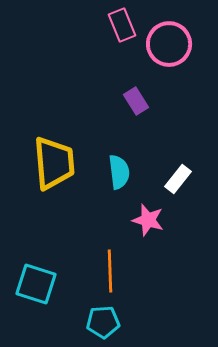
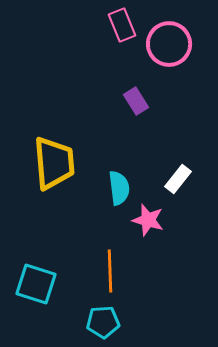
cyan semicircle: moved 16 px down
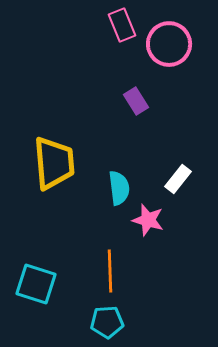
cyan pentagon: moved 4 px right
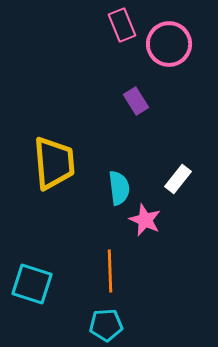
pink star: moved 3 px left; rotated 8 degrees clockwise
cyan square: moved 4 px left
cyan pentagon: moved 1 px left, 3 px down
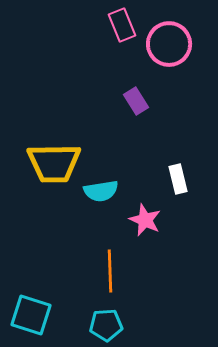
yellow trapezoid: rotated 94 degrees clockwise
white rectangle: rotated 52 degrees counterclockwise
cyan semicircle: moved 18 px left, 3 px down; rotated 88 degrees clockwise
cyan square: moved 1 px left, 31 px down
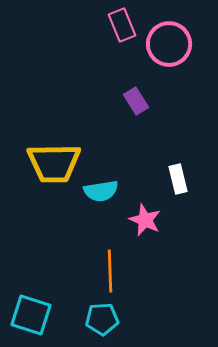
cyan pentagon: moved 4 px left, 6 px up
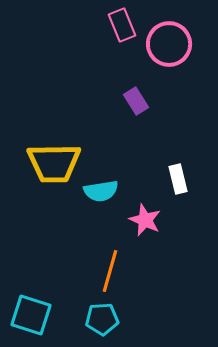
orange line: rotated 18 degrees clockwise
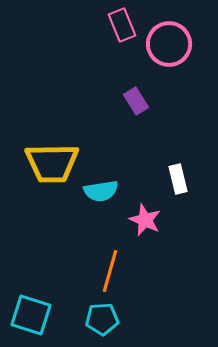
yellow trapezoid: moved 2 px left
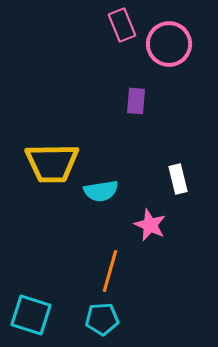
purple rectangle: rotated 36 degrees clockwise
pink star: moved 5 px right, 5 px down
